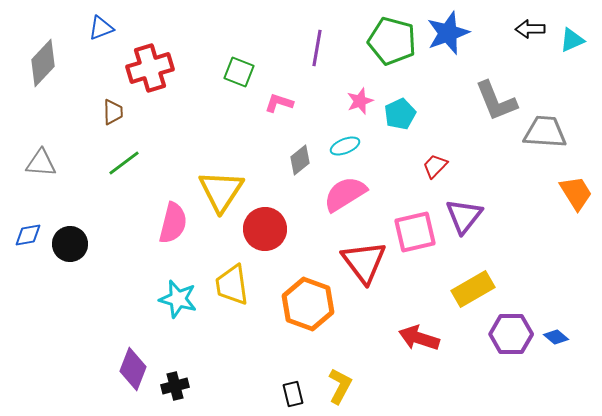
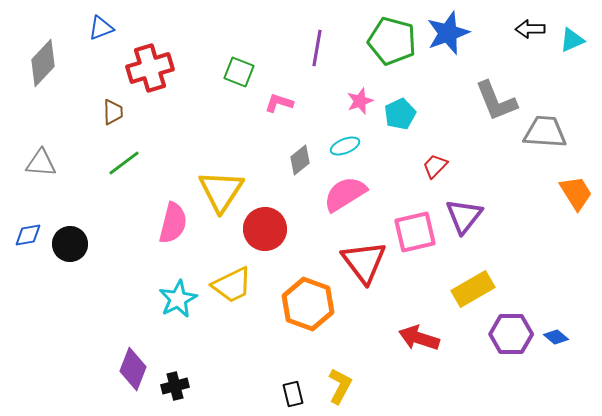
yellow trapezoid at (232, 285): rotated 108 degrees counterclockwise
cyan star at (178, 299): rotated 30 degrees clockwise
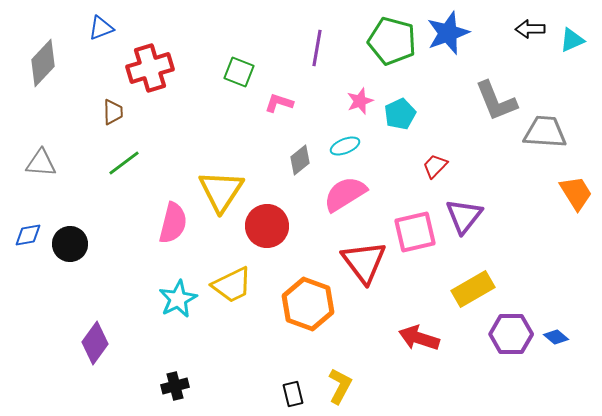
red circle at (265, 229): moved 2 px right, 3 px up
purple diamond at (133, 369): moved 38 px left, 26 px up; rotated 15 degrees clockwise
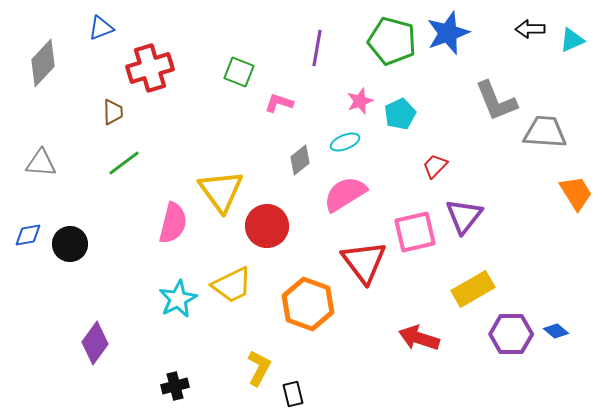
cyan ellipse at (345, 146): moved 4 px up
yellow triangle at (221, 191): rotated 9 degrees counterclockwise
blue diamond at (556, 337): moved 6 px up
yellow L-shape at (340, 386): moved 81 px left, 18 px up
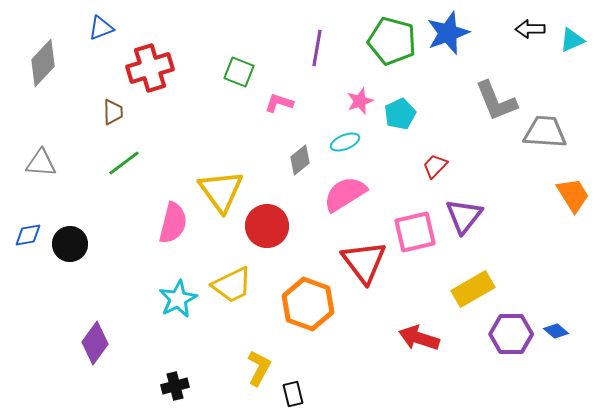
orange trapezoid at (576, 193): moved 3 px left, 2 px down
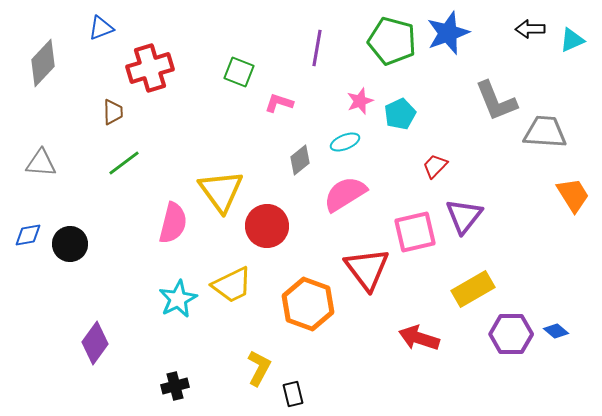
red triangle at (364, 262): moved 3 px right, 7 px down
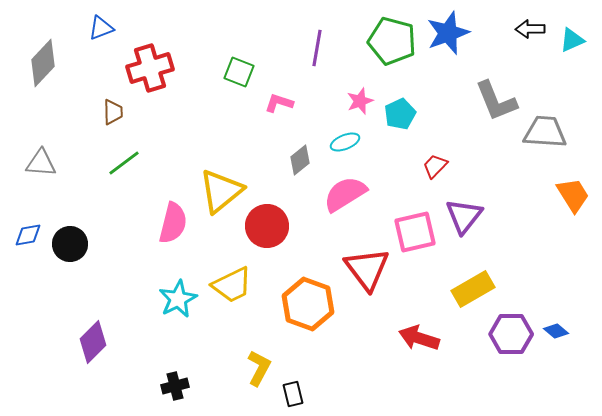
yellow triangle at (221, 191): rotated 27 degrees clockwise
purple diamond at (95, 343): moved 2 px left, 1 px up; rotated 9 degrees clockwise
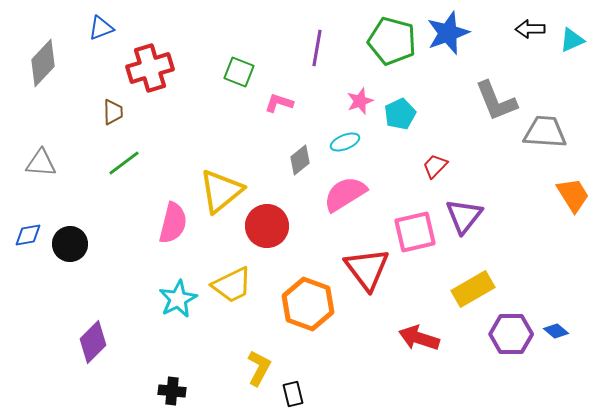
black cross at (175, 386): moved 3 px left, 5 px down; rotated 20 degrees clockwise
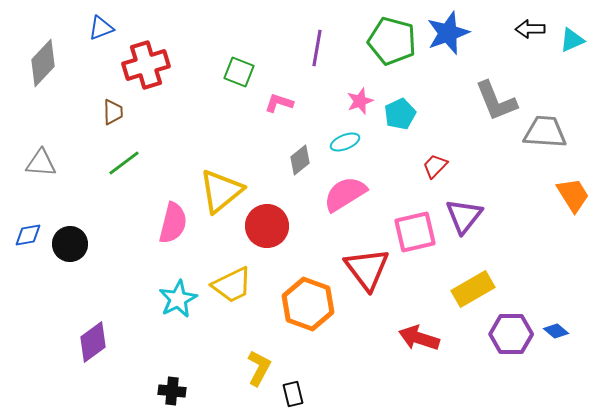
red cross at (150, 68): moved 4 px left, 3 px up
purple diamond at (93, 342): rotated 9 degrees clockwise
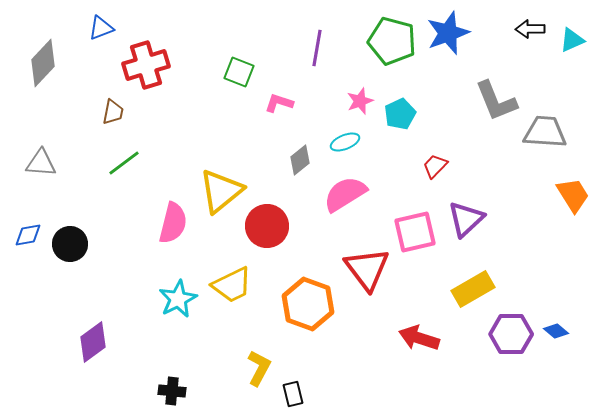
brown trapezoid at (113, 112): rotated 12 degrees clockwise
purple triangle at (464, 216): moved 2 px right, 3 px down; rotated 9 degrees clockwise
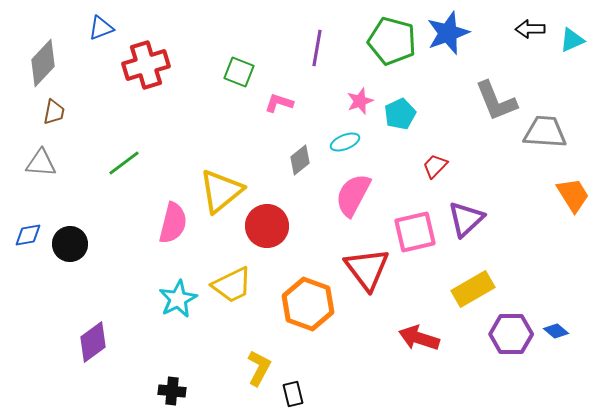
brown trapezoid at (113, 112): moved 59 px left
pink semicircle at (345, 194): moved 8 px right, 1 px down; rotated 30 degrees counterclockwise
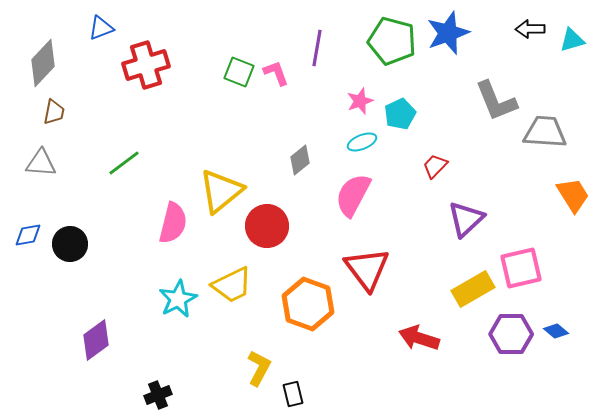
cyan triangle at (572, 40): rotated 8 degrees clockwise
pink L-shape at (279, 103): moved 3 px left, 30 px up; rotated 52 degrees clockwise
cyan ellipse at (345, 142): moved 17 px right
pink square at (415, 232): moved 106 px right, 36 px down
purple diamond at (93, 342): moved 3 px right, 2 px up
black cross at (172, 391): moved 14 px left, 4 px down; rotated 28 degrees counterclockwise
